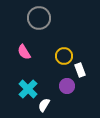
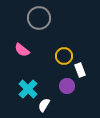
pink semicircle: moved 2 px left, 2 px up; rotated 21 degrees counterclockwise
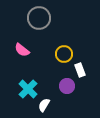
yellow circle: moved 2 px up
